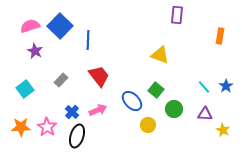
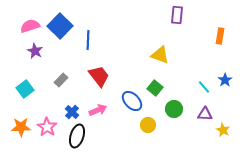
blue star: moved 1 px left, 6 px up
green square: moved 1 px left, 2 px up
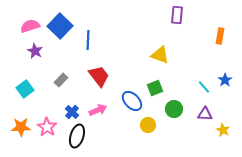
green square: rotated 28 degrees clockwise
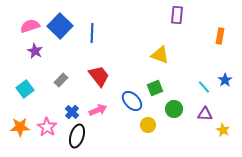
blue line: moved 4 px right, 7 px up
orange star: moved 1 px left
